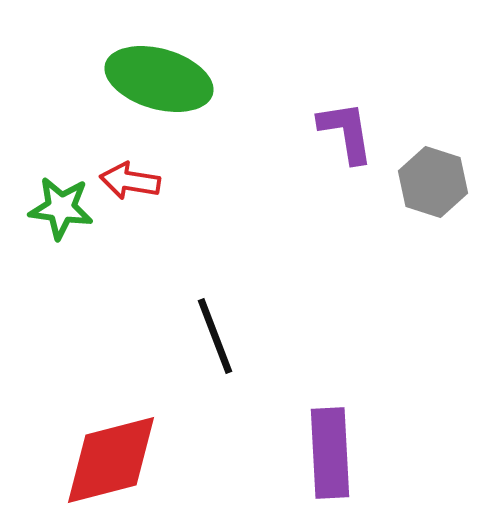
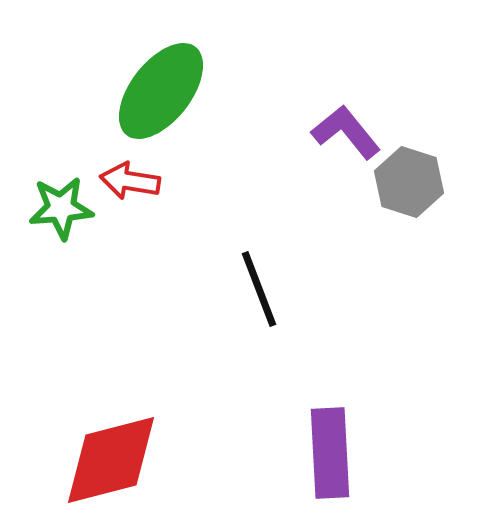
green ellipse: moved 2 px right, 12 px down; rotated 68 degrees counterclockwise
purple L-shape: rotated 30 degrees counterclockwise
gray hexagon: moved 24 px left
green star: rotated 12 degrees counterclockwise
black line: moved 44 px right, 47 px up
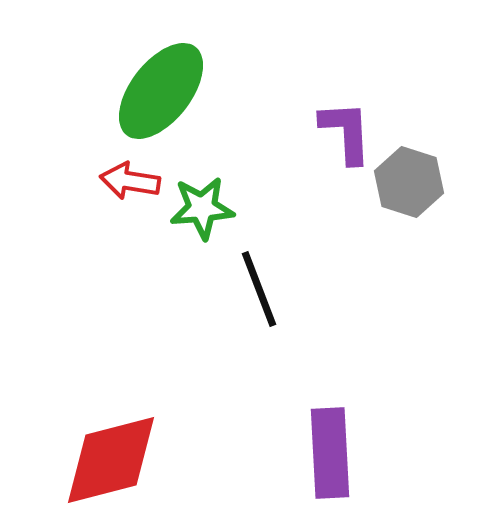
purple L-shape: rotated 36 degrees clockwise
green star: moved 141 px right
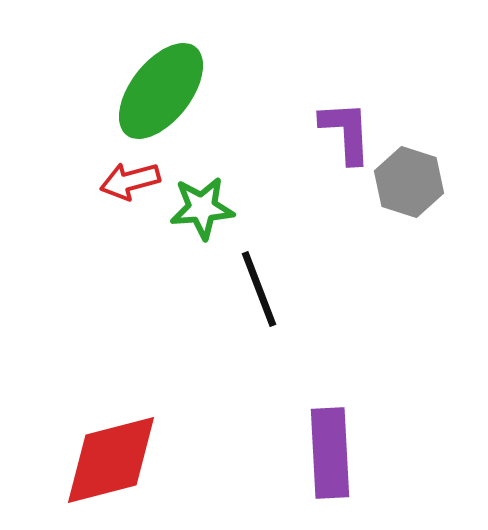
red arrow: rotated 24 degrees counterclockwise
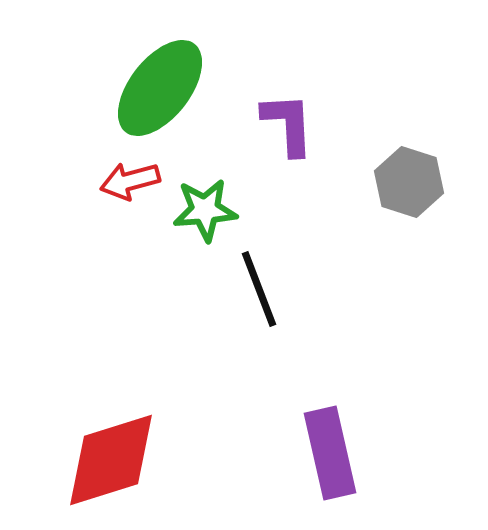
green ellipse: moved 1 px left, 3 px up
purple L-shape: moved 58 px left, 8 px up
green star: moved 3 px right, 2 px down
purple rectangle: rotated 10 degrees counterclockwise
red diamond: rotated 3 degrees counterclockwise
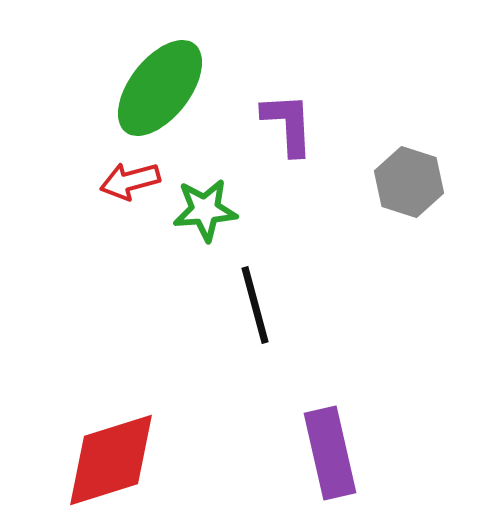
black line: moved 4 px left, 16 px down; rotated 6 degrees clockwise
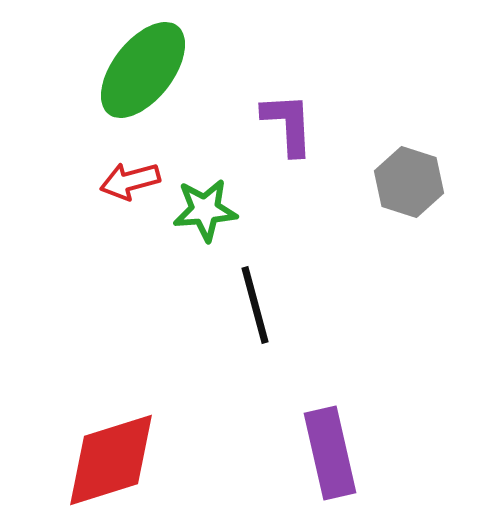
green ellipse: moved 17 px left, 18 px up
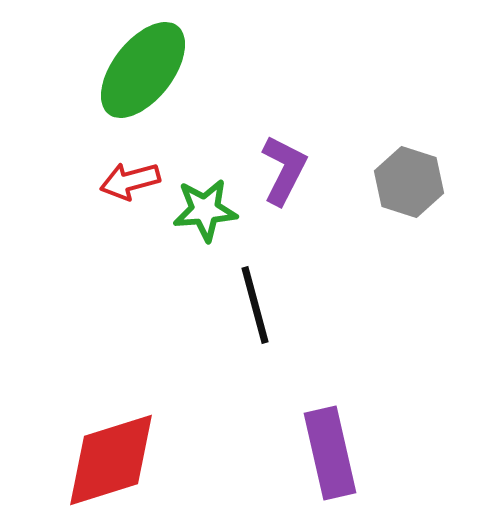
purple L-shape: moved 4 px left, 46 px down; rotated 30 degrees clockwise
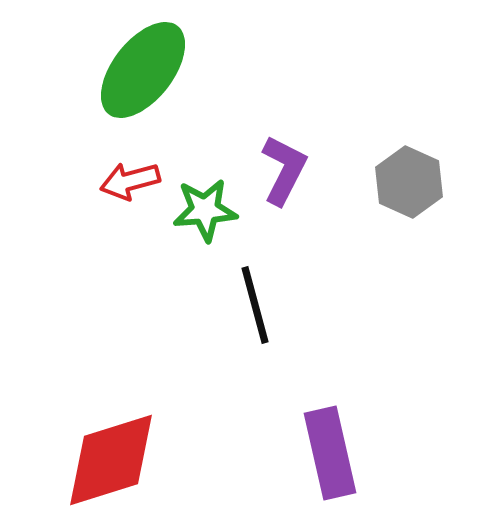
gray hexagon: rotated 6 degrees clockwise
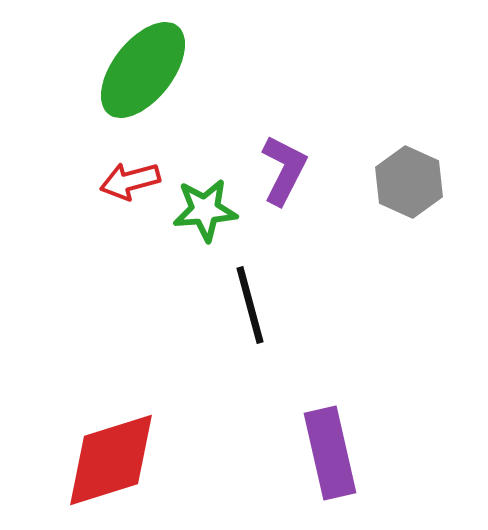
black line: moved 5 px left
